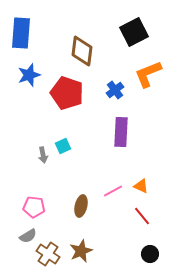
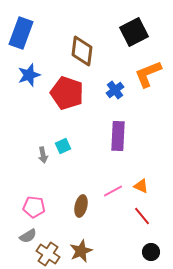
blue rectangle: rotated 16 degrees clockwise
purple rectangle: moved 3 px left, 4 px down
black circle: moved 1 px right, 2 px up
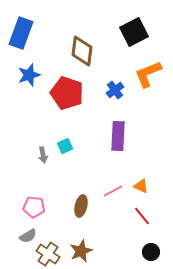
cyan square: moved 2 px right
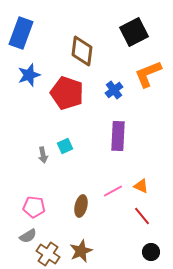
blue cross: moved 1 px left
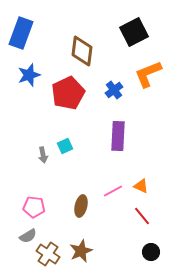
red pentagon: moved 1 px right; rotated 28 degrees clockwise
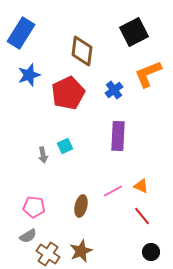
blue rectangle: rotated 12 degrees clockwise
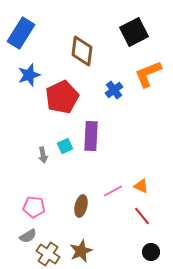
red pentagon: moved 6 px left, 4 px down
purple rectangle: moved 27 px left
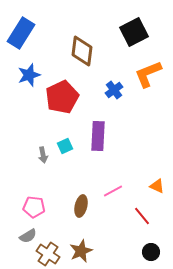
purple rectangle: moved 7 px right
orange triangle: moved 16 px right
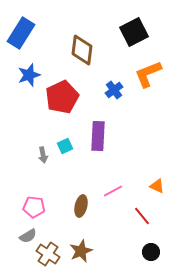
brown diamond: moved 1 px up
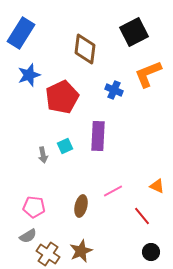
brown diamond: moved 3 px right, 1 px up
blue cross: rotated 30 degrees counterclockwise
